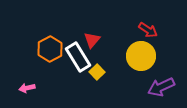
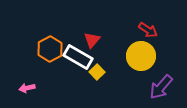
white rectangle: rotated 28 degrees counterclockwise
purple arrow: rotated 24 degrees counterclockwise
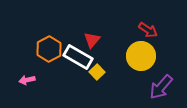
orange hexagon: moved 1 px left
pink arrow: moved 8 px up
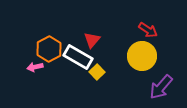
yellow circle: moved 1 px right
pink arrow: moved 8 px right, 13 px up
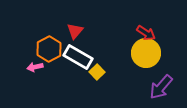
red arrow: moved 2 px left, 3 px down
red triangle: moved 17 px left, 9 px up
yellow circle: moved 4 px right, 3 px up
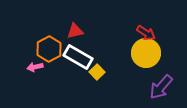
red triangle: rotated 36 degrees clockwise
